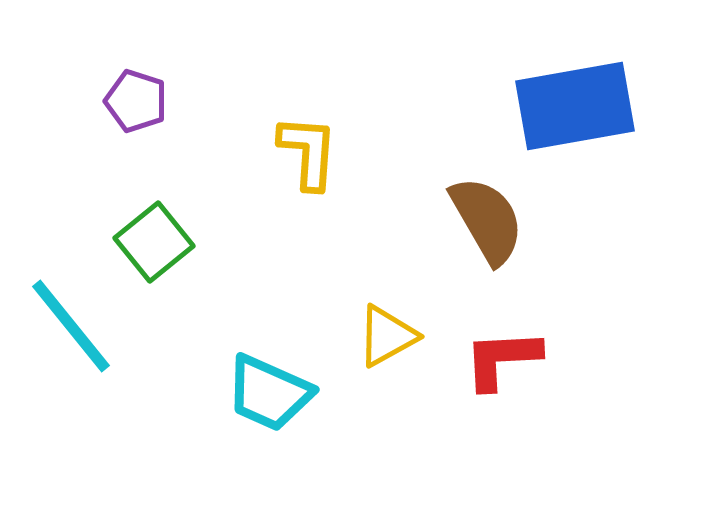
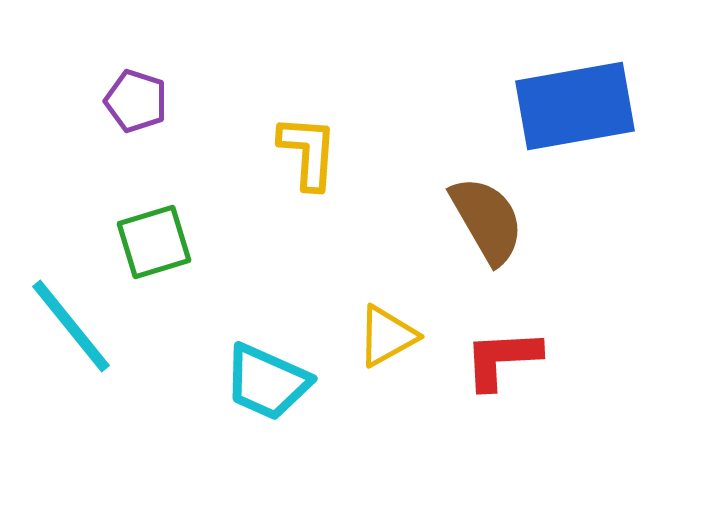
green square: rotated 22 degrees clockwise
cyan trapezoid: moved 2 px left, 11 px up
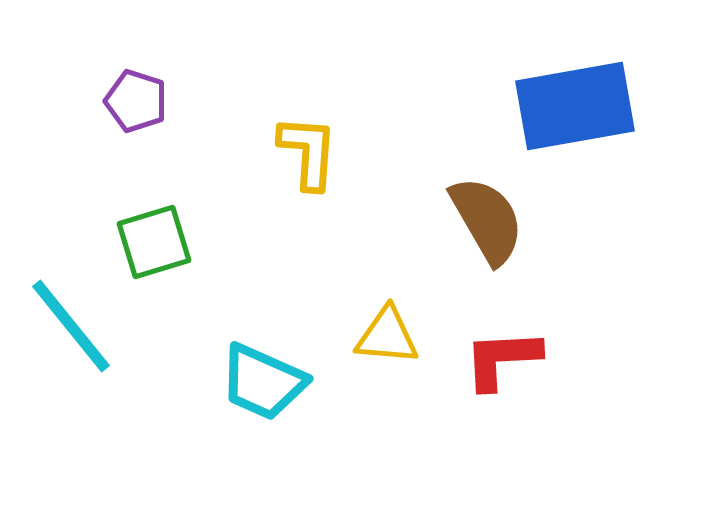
yellow triangle: rotated 34 degrees clockwise
cyan trapezoid: moved 4 px left
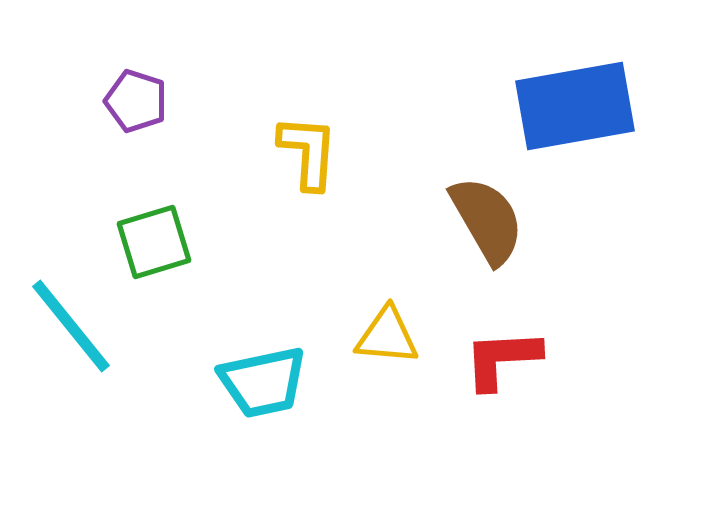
cyan trapezoid: rotated 36 degrees counterclockwise
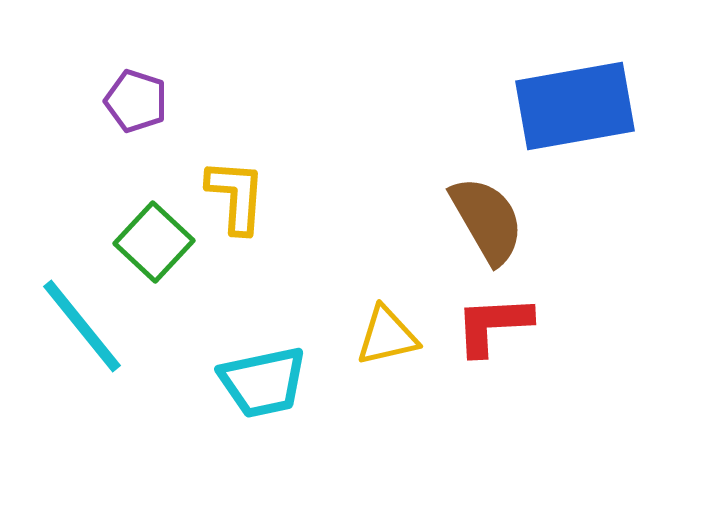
yellow L-shape: moved 72 px left, 44 px down
green square: rotated 30 degrees counterclockwise
cyan line: moved 11 px right
yellow triangle: rotated 18 degrees counterclockwise
red L-shape: moved 9 px left, 34 px up
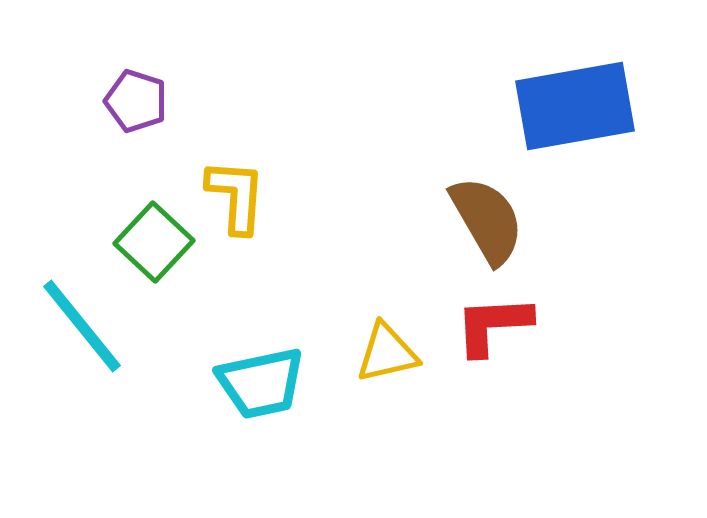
yellow triangle: moved 17 px down
cyan trapezoid: moved 2 px left, 1 px down
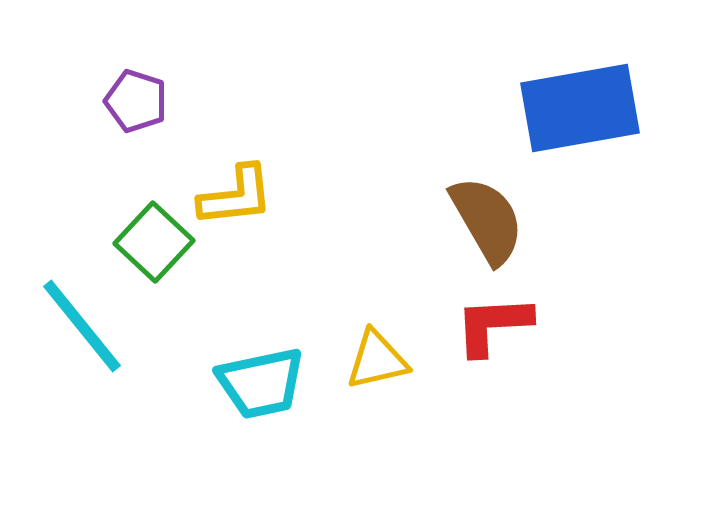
blue rectangle: moved 5 px right, 2 px down
yellow L-shape: rotated 80 degrees clockwise
yellow triangle: moved 10 px left, 7 px down
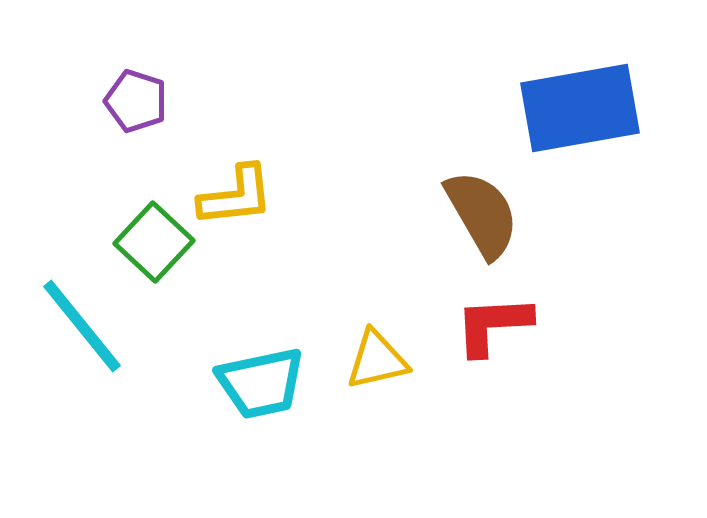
brown semicircle: moved 5 px left, 6 px up
